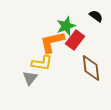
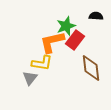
black semicircle: rotated 32 degrees counterclockwise
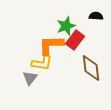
orange L-shape: moved 1 px left, 3 px down; rotated 12 degrees clockwise
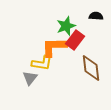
orange L-shape: moved 3 px right, 2 px down
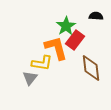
green star: rotated 12 degrees counterclockwise
orange L-shape: moved 2 px right, 1 px down; rotated 76 degrees clockwise
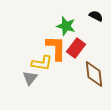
black semicircle: rotated 24 degrees clockwise
green star: rotated 24 degrees counterclockwise
red rectangle: moved 1 px right, 8 px down
orange L-shape: rotated 16 degrees clockwise
brown diamond: moved 3 px right, 6 px down
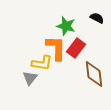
black semicircle: moved 1 px right, 2 px down
